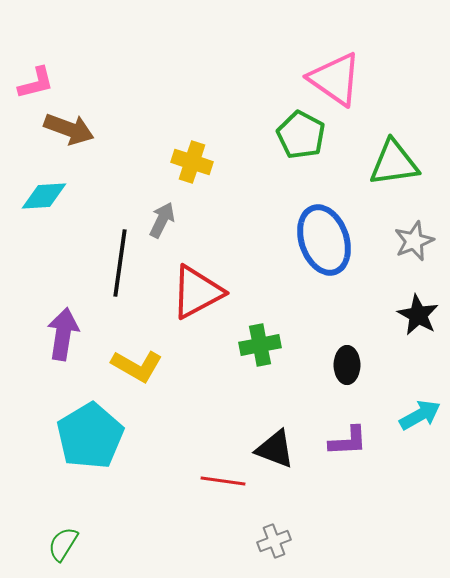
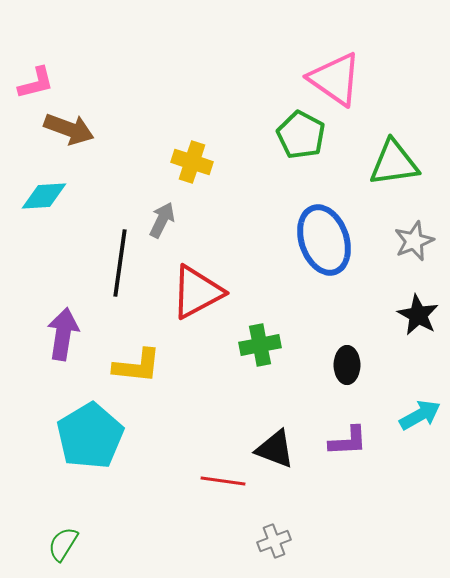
yellow L-shape: rotated 24 degrees counterclockwise
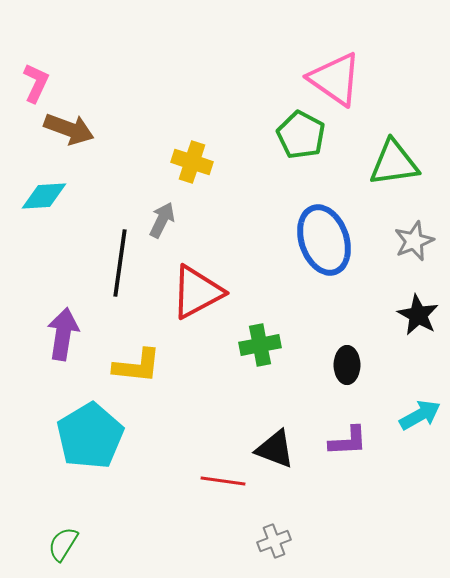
pink L-shape: rotated 51 degrees counterclockwise
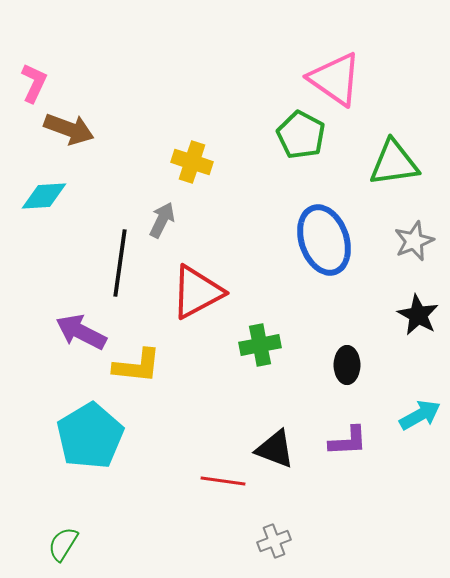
pink L-shape: moved 2 px left
purple arrow: moved 18 px right, 2 px up; rotated 72 degrees counterclockwise
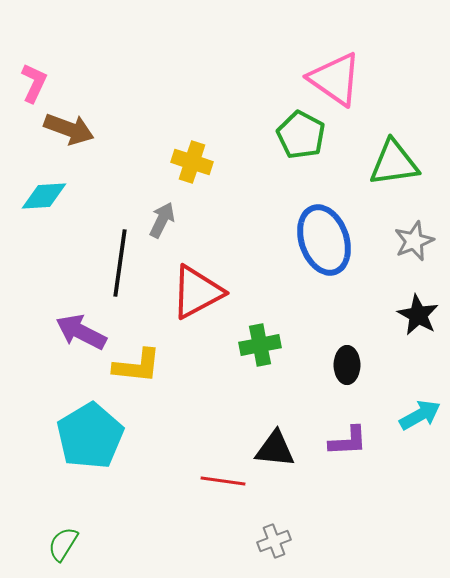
black triangle: rotated 15 degrees counterclockwise
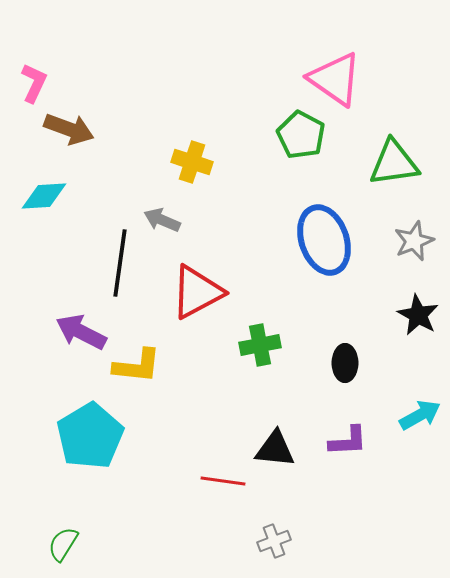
gray arrow: rotated 93 degrees counterclockwise
black ellipse: moved 2 px left, 2 px up
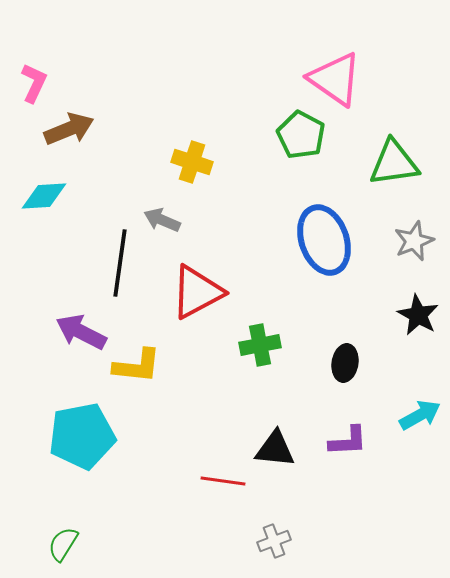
brown arrow: rotated 42 degrees counterclockwise
black ellipse: rotated 9 degrees clockwise
cyan pentagon: moved 8 px left; rotated 20 degrees clockwise
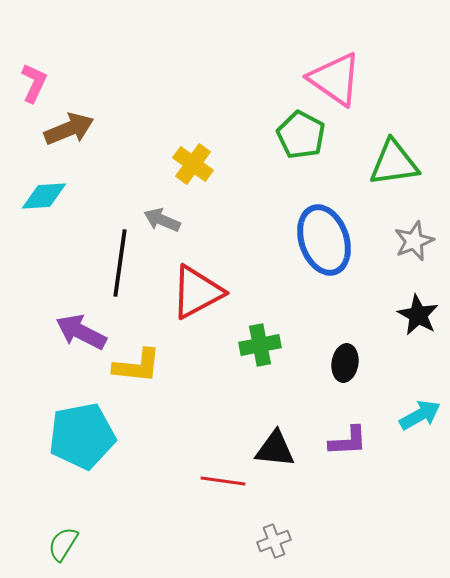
yellow cross: moved 1 px right, 2 px down; rotated 18 degrees clockwise
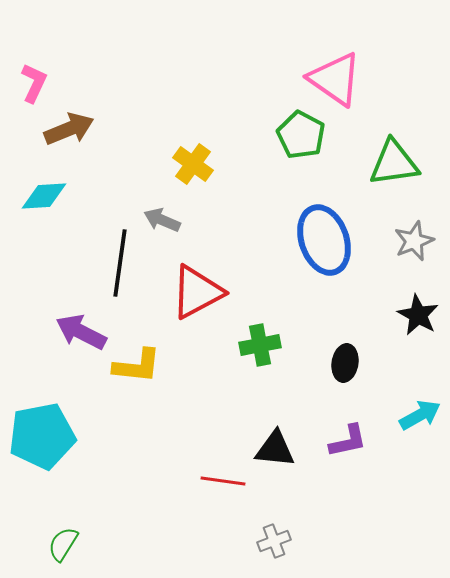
cyan pentagon: moved 40 px left
purple L-shape: rotated 9 degrees counterclockwise
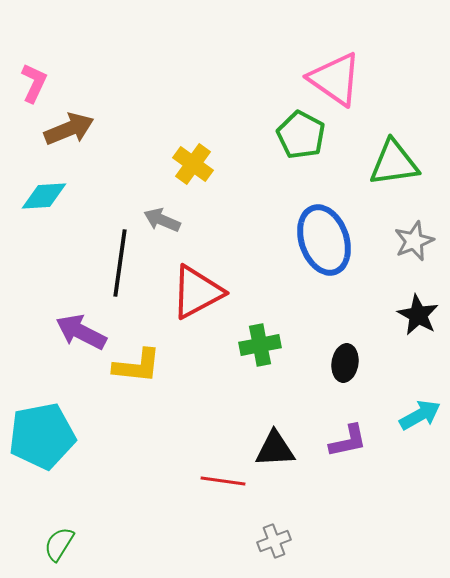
black triangle: rotated 9 degrees counterclockwise
green semicircle: moved 4 px left
